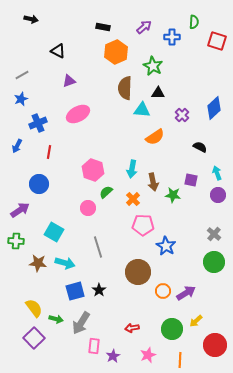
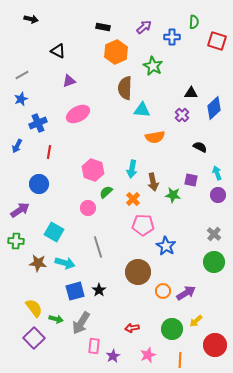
black triangle at (158, 93): moved 33 px right
orange semicircle at (155, 137): rotated 24 degrees clockwise
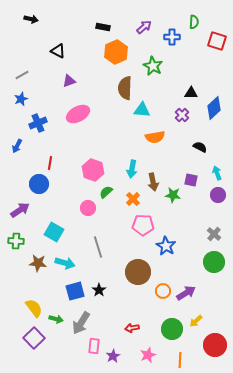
red line at (49, 152): moved 1 px right, 11 px down
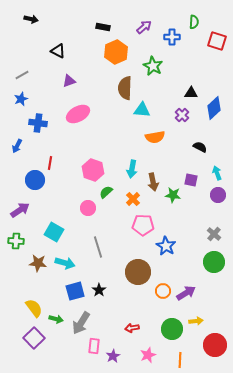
blue cross at (38, 123): rotated 30 degrees clockwise
blue circle at (39, 184): moved 4 px left, 4 px up
yellow arrow at (196, 321): rotated 144 degrees counterclockwise
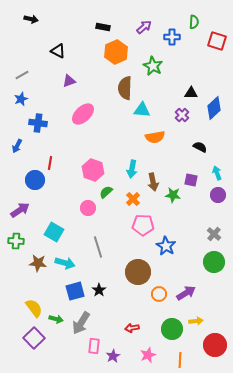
pink ellipse at (78, 114): moved 5 px right; rotated 15 degrees counterclockwise
orange circle at (163, 291): moved 4 px left, 3 px down
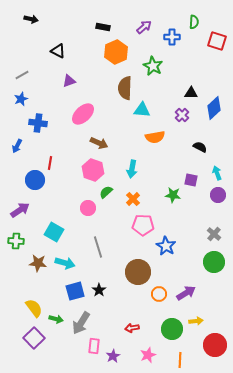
brown arrow at (153, 182): moved 54 px left, 39 px up; rotated 54 degrees counterclockwise
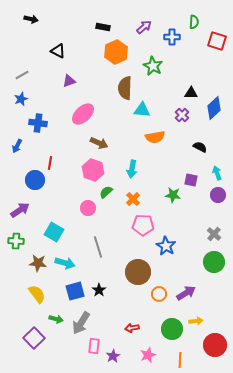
yellow semicircle at (34, 308): moved 3 px right, 14 px up
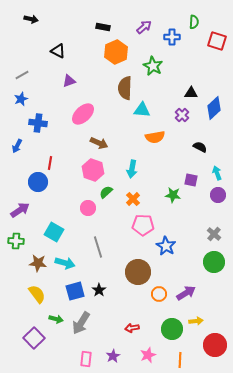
blue circle at (35, 180): moved 3 px right, 2 px down
pink rectangle at (94, 346): moved 8 px left, 13 px down
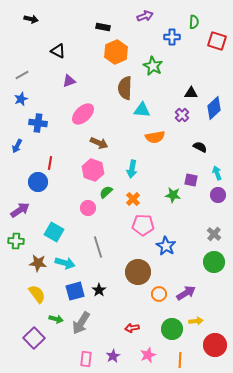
purple arrow at (144, 27): moved 1 px right, 11 px up; rotated 21 degrees clockwise
